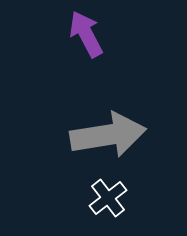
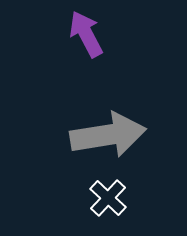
white cross: rotated 9 degrees counterclockwise
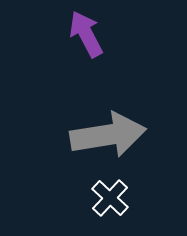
white cross: moved 2 px right
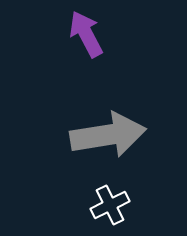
white cross: moved 7 px down; rotated 21 degrees clockwise
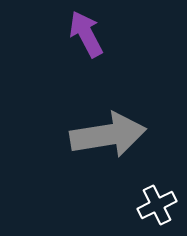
white cross: moved 47 px right
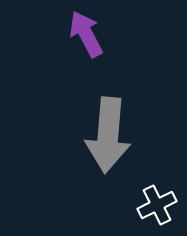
gray arrow: rotated 104 degrees clockwise
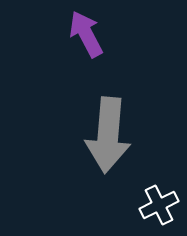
white cross: moved 2 px right
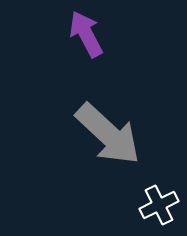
gray arrow: moved 1 px up; rotated 52 degrees counterclockwise
